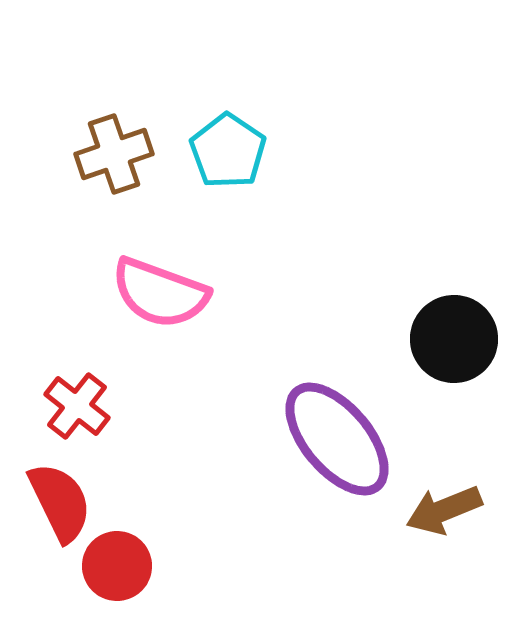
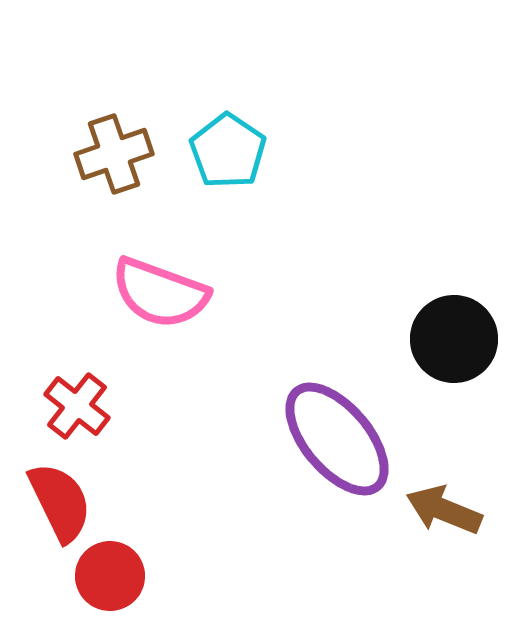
brown arrow: rotated 44 degrees clockwise
red circle: moved 7 px left, 10 px down
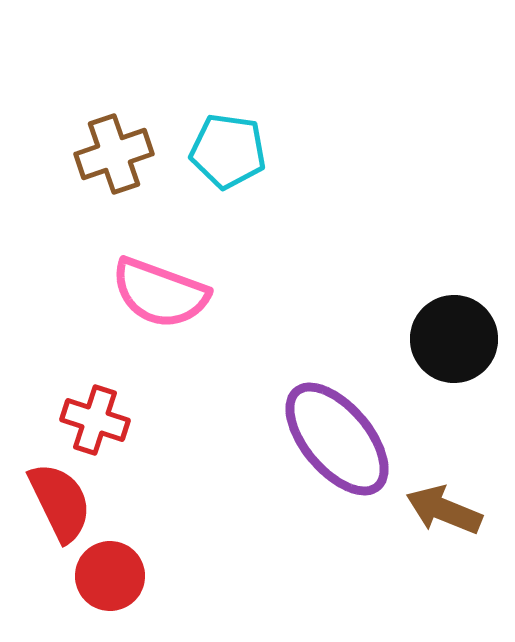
cyan pentagon: rotated 26 degrees counterclockwise
red cross: moved 18 px right, 14 px down; rotated 20 degrees counterclockwise
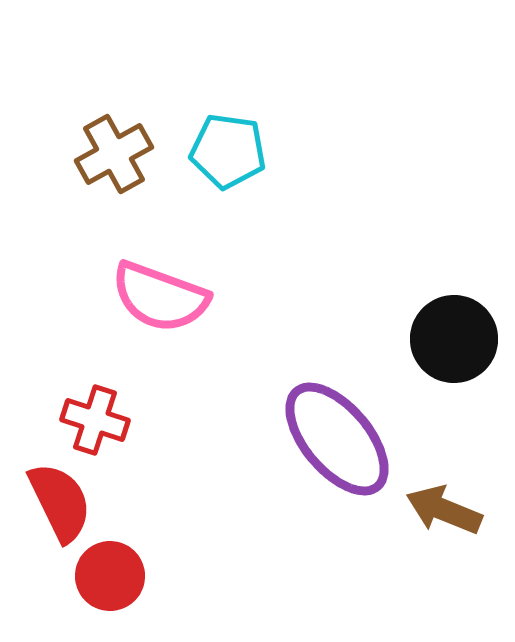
brown cross: rotated 10 degrees counterclockwise
pink semicircle: moved 4 px down
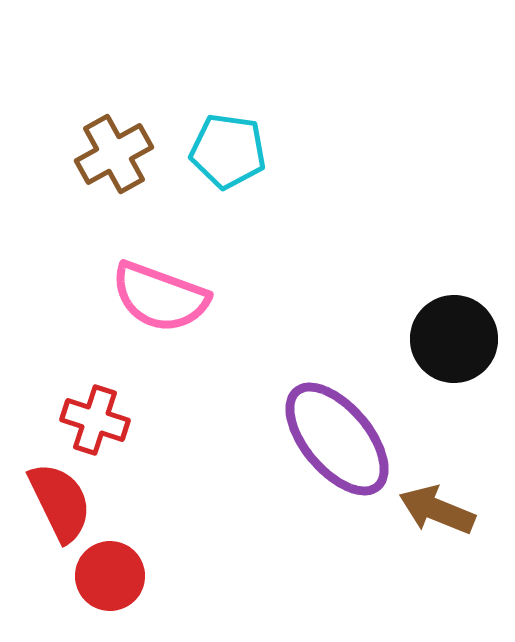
brown arrow: moved 7 px left
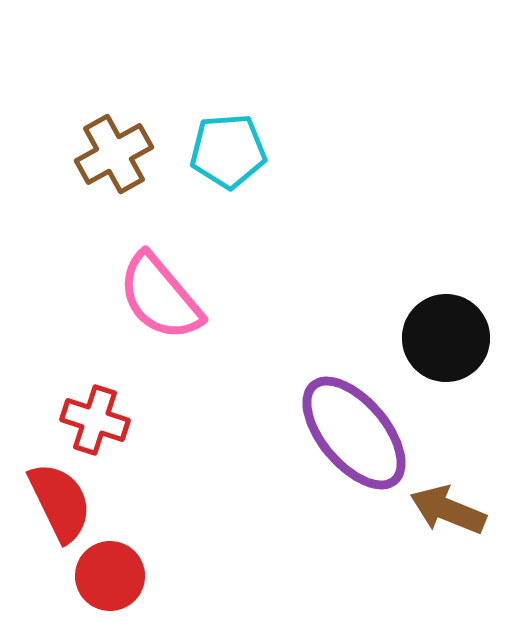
cyan pentagon: rotated 12 degrees counterclockwise
pink semicircle: rotated 30 degrees clockwise
black circle: moved 8 px left, 1 px up
purple ellipse: moved 17 px right, 6 px up
brown arrow: moved 11 px right
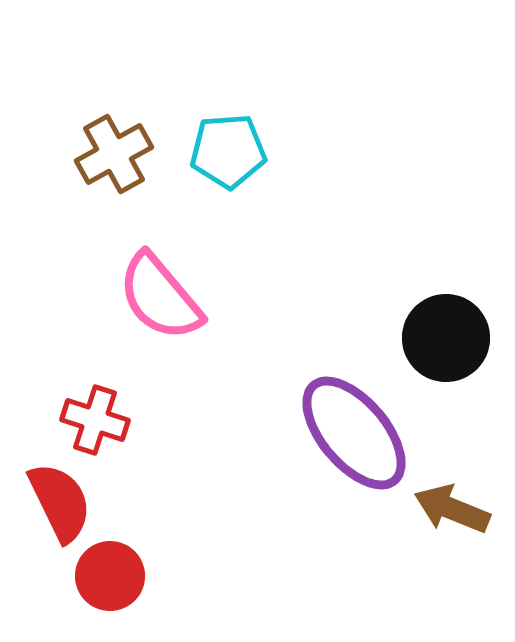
brown arrow: moved 4 px right, 1 px up
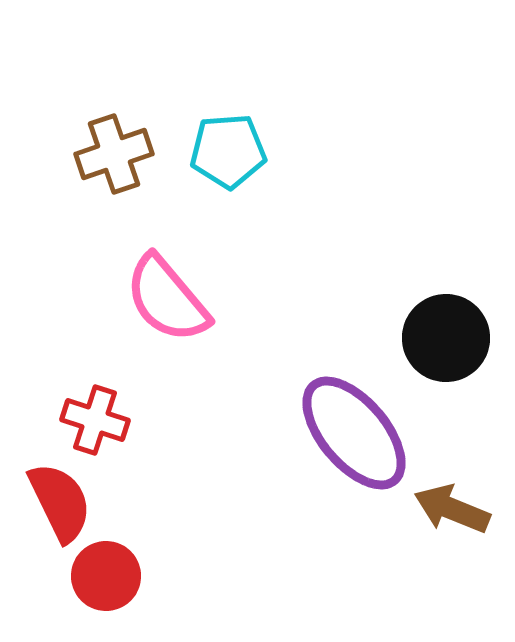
brown cross: rotated 10 degrees clockwise
pink semicircle: moved 7 px right, 2 px down
red circle: moved 4 px left
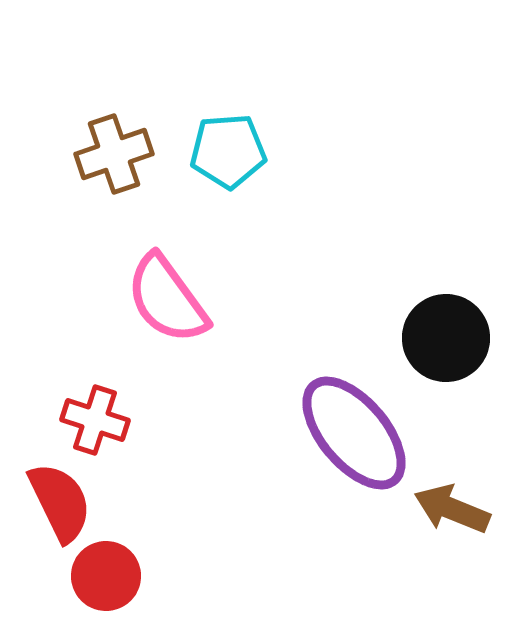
pink semicircle: rotated 4 degrees clockwise
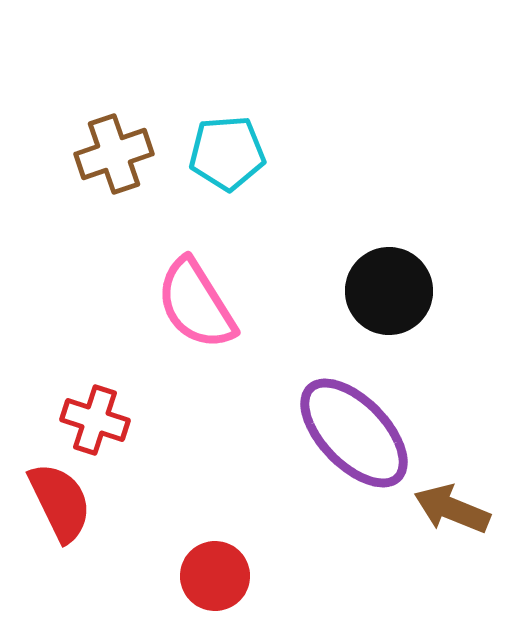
cyan pentagon: moved 1 px left, 2 px down
pink semicircle: moved 29 px right, 5 px down; rotated 4 degrees clockwise
black circle: moved 57 px left, 47 px up
purple ellipse: rotated 4 degrees counterclockwise
red circle: moved 109 px right
